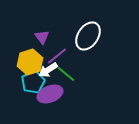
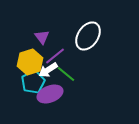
purple line: moved 2 px left
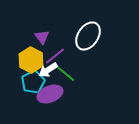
yellow hexagon: moved 1 px right, 2 px up; rotated 15 degrees counterclockwise
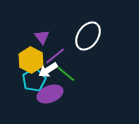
cyan pentagon: moved 1 px right, 2 px up
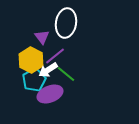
white ellipse: moved 22 px left, 13 px up; rotated 24 degrees counterclockwise
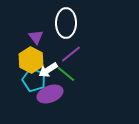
white ellipse: rotated 8 degrees counterclockwise
purple triangle: moved 6 px left
purple line: moved 16 px right, 2 px up
cyan pentagon: rotated 25 degrees counterclockwise
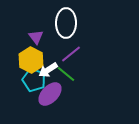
purple ellipse: rotated 25 degrees counterclockwise
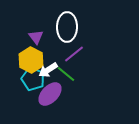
white ellipse: moved 1 px right, 4 px down
purple line: moved 3 px right
cyan pentagon: moved 1 px left, 1 px up
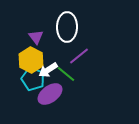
purple line: moved 5 px right, 2 px down
purple ellipse: rotated 10 degrees clockwise
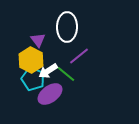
purple triangle: moved 2 px right, 3 px down
white arrow: moved 1 px down
